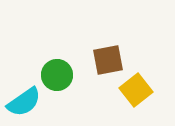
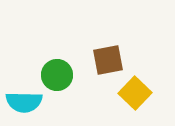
yellow square: moved 1 px left, 3 px down; rotated 8 degrees counterclockwise
cyan semicircle: rotated 36 degrees clockwise
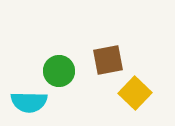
green circle: moved 2 px right, 4 px up
cyan semicircle: moved 5 px right
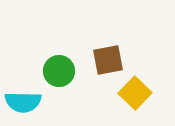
cyan semicircle: moved 6 px left
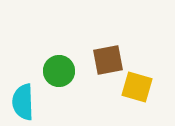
yellow square: moved 2 px right, 6 px up; rotated 28 degrees counterclockwise
cyan semicircle: rotated 87 degrees clockwise
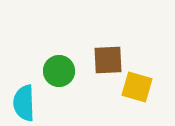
brown square: rotated 8 degrees clockwise
cyan semicircle: moved 1 px right, 1 px down
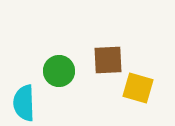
yellow square: moved 1 px right, 1 px down
